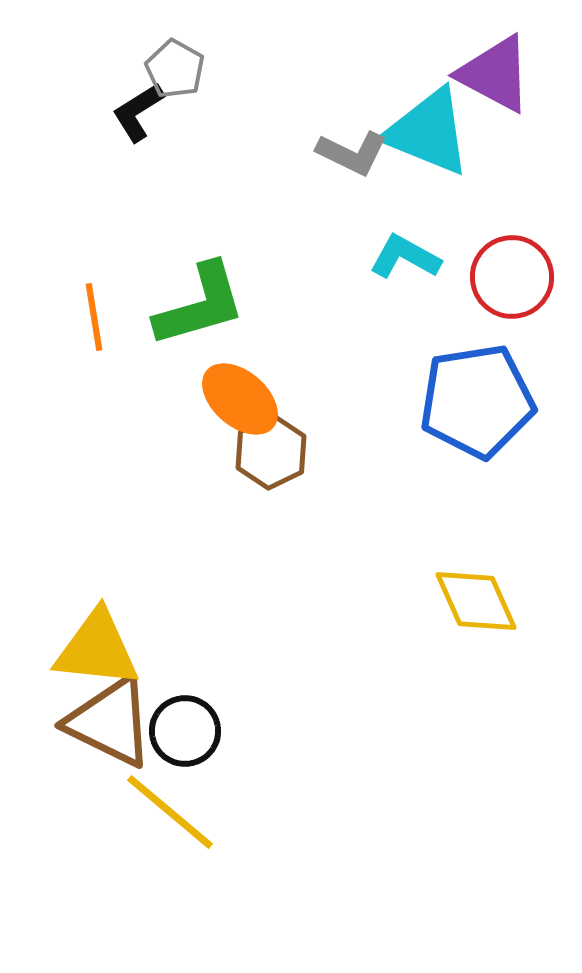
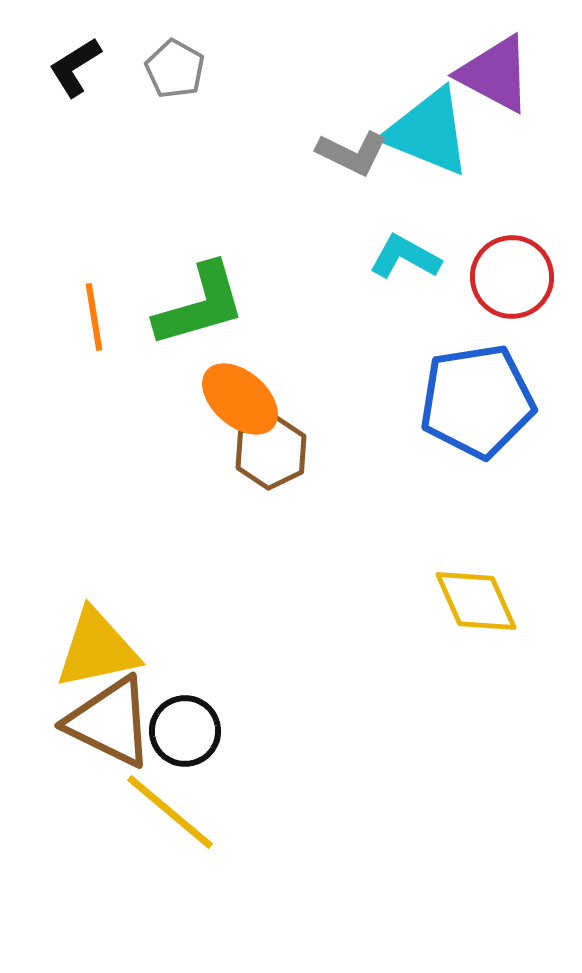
black L-shape: moved 63 px left, 45 px up
yellow triangle: rotated 18 degrees counterclockwise
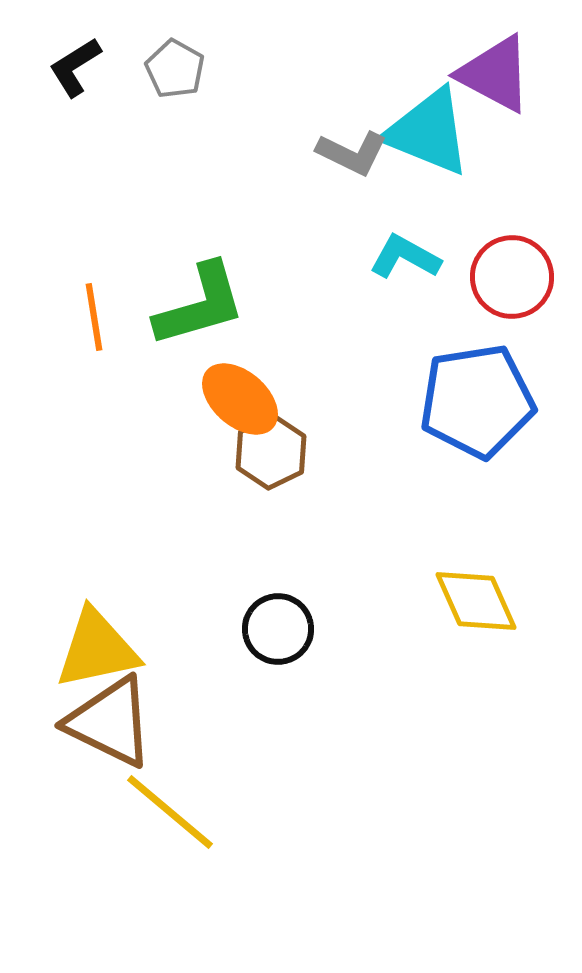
black circle: moved 93 px right, 102 px up
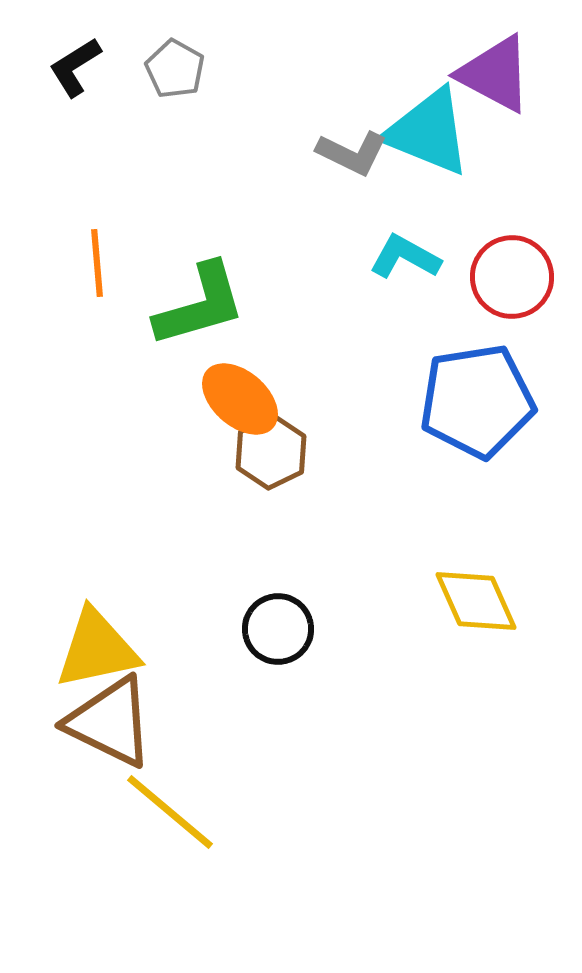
orange line: moved 3 px right, 54 px up; rotated 4 degrees clockwise
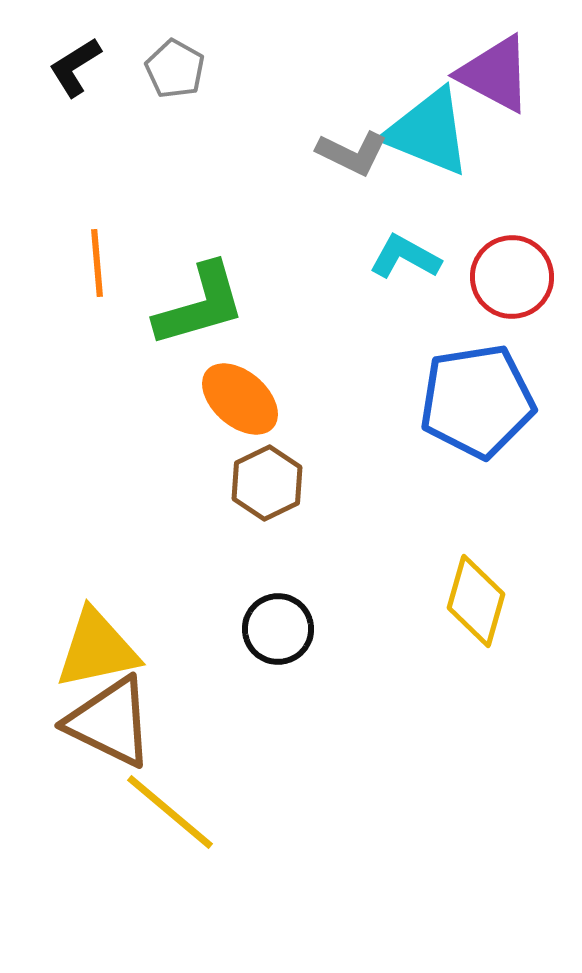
brown hexagon: moved 4 px left, 31 px down
yellow diamond: rotated 40 degrees clockwise
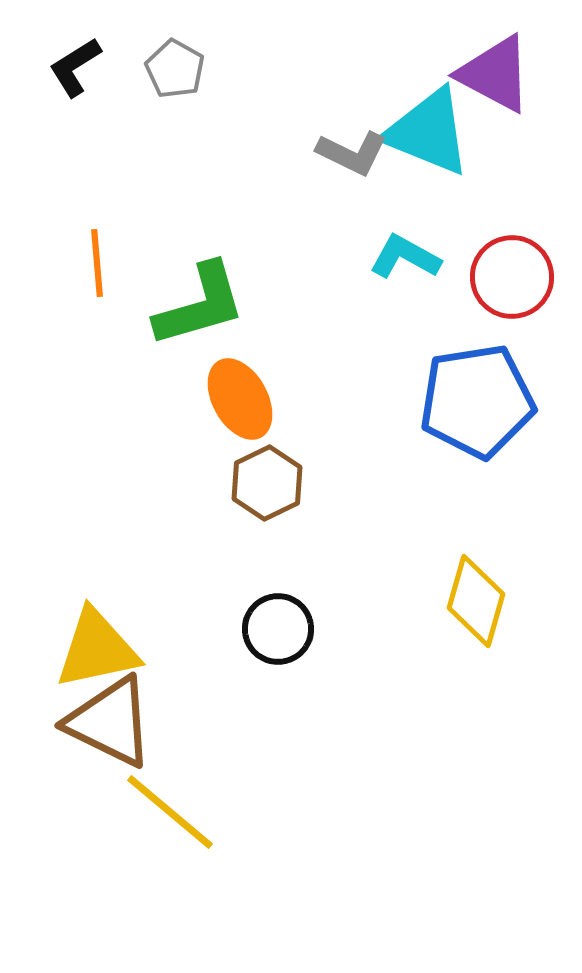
orange ellipse: rotated 20 degrees clockwise
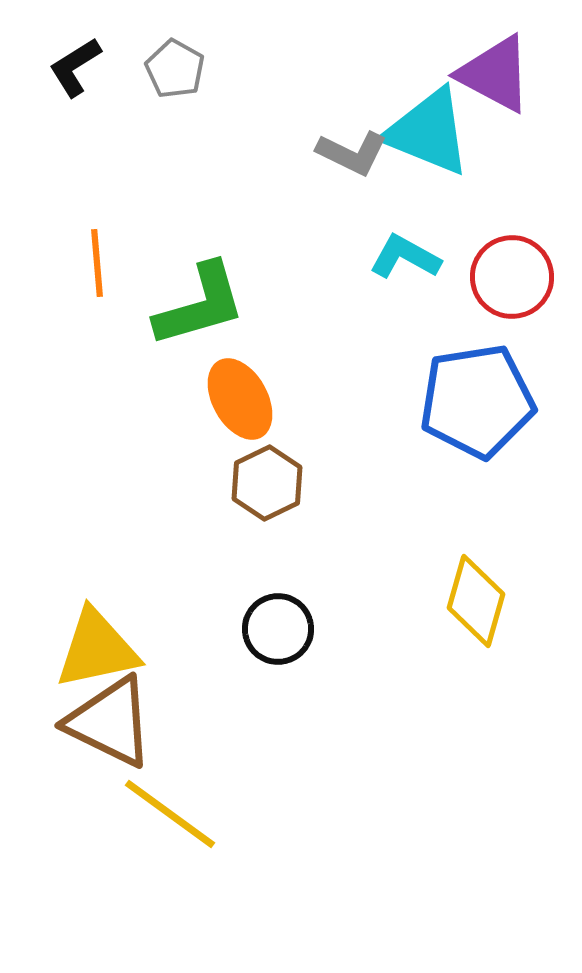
yellow line: moved 2 px down; rotated 4 degrees counterclockwise
